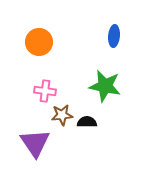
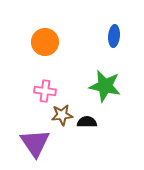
orange circle: moved 6 px right
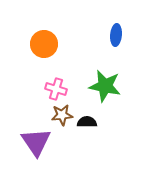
blue ellipse: moved 2 px right, 1 px up
orange circle: moved 1 px left, 2 px down
pink cross: moved 11 px right, 2 px up; rotated 10 degrees clockwise
purple triangle: moved 1 px right, 1 px up
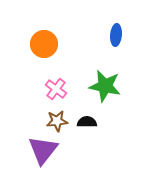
pink cross: rotated 20 degrees clockwise
brown star: moved 5 px left, 6 px down
purple triangle: moved 7 px right, 8 px down; rotated 12 degrees clockwise
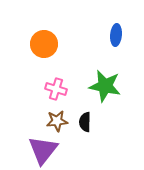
pink cross: rotated 20 degrees counterclockwise
black semicircle: moved 2 px left; rotated 90 degrees counterclockwise
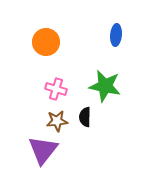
orange circle: moved 2 px right, 2 px up
black semicircle: moved 5 px up
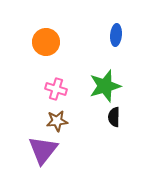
green star: rotated 28 degrees counterclockwise
black semicircle: moved 29 px right
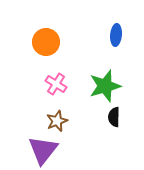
pink cross: moved 5 px up; rotated 15 degrees clockwise
brown star: rotated 15 degrees counterclockwise
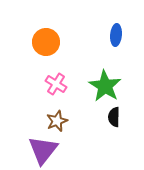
green star: rotated 24 degrees counterclockwise
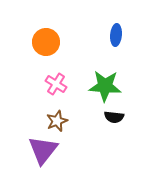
green star: rotated 28 degrees counterclockwise
black semicircle: rotated 84 degrees counterclockwise
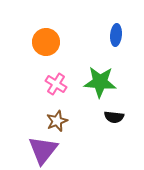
green star: moved 5 px left, 4 px up
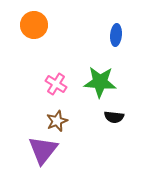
orange circle: moved 12 px left, 17 px up
